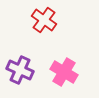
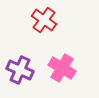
pink cross: moved 2 px left, 4 px up
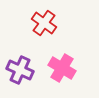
red cross: moved 3 px down
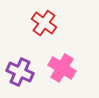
purple cross: moved 2 px down
